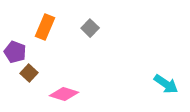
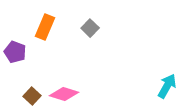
brown square: moved 3 px right, 23 px down
cyan arrow: moved 1 px right, 2 px down; rotated 95 degrees counterclockwise
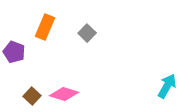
gray square: moved 3 px left, 5 px down
purple pentagon: moved 1 px left
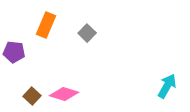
orange rectangle: moved 1 px right, 2 px up
purple pentagon: rotated 15 degrees counterclockwise
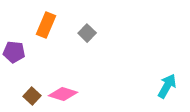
pink diamond: moved 1 px left
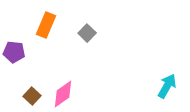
pink diamond: rotated 52 degrees counterclockwise
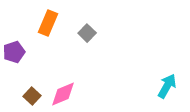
orange rectangle: moved 2 px right, 2 px up
purple pentagon: rotated 25 degrees counterclockwise
pink diamond: rotated 12 degrees clockwise
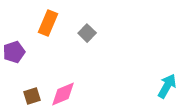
brown square: rotated 30 degrees clockwise
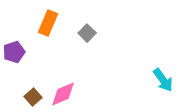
cyan arrow: moved 4 px left, 6 px up; rotated 115 degrees clockwise
brown square: moved 1 px right, 1 px down; rotated 24 degrees counterclockwise
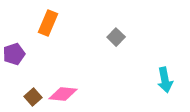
gray square: moved 29 px right, 4 px down
purple pentagon: moved 2 px down
cyan arrow: moved 2 px right; rotated 25 degrees clockwise
pink diamond: rotated 28 degrees clockwise
